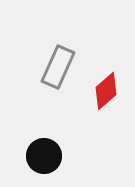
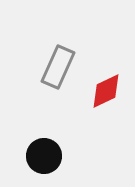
red diamond: rotated 15 degrees clockwise
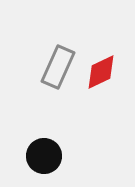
red diamond: moved 5 px left, 19 px up
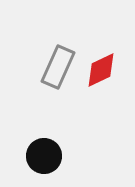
red diamond: moved 2 px up
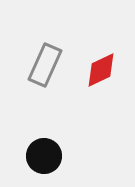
gray rectangle: moved 13 px left, 2 px up
